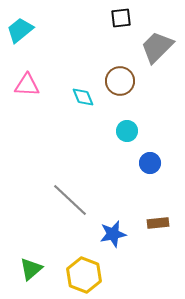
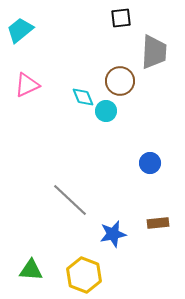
gray trapezoid: moved 3 px left, 5 px down; rotated 138 degrees clockwise
pink triangle: rotated 28 degrees counterclockwise
cyan circle: moved 21 px left, 20 px up
green triangle: moved 1 px down; rotated 45 degrees clockwise
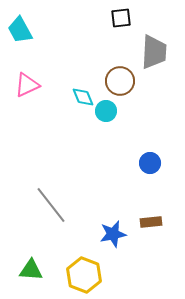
cyan trapezoid: rotated 80 degrees counterclockwise
gray line: moved 19 px left, 5 px down; rotated 9 degrees clockwise
brown rectangle: moved 7 px left, 1 px up
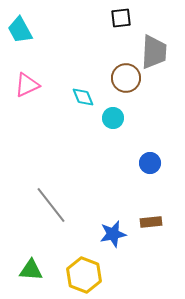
brown circle: moved 6 px right, 3 px up
cyan circle: moved 7 px right, 7 px down
